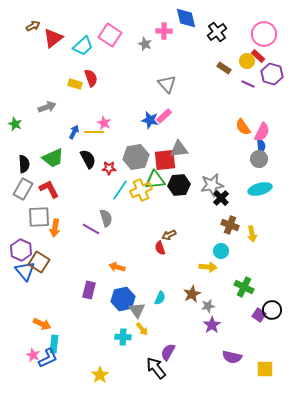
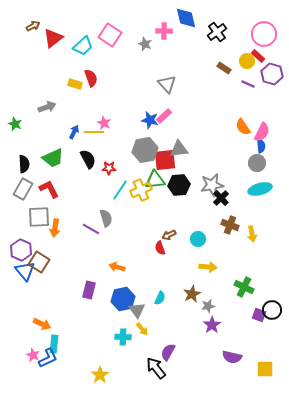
gray hexagon at (136, 157): moved 9 px right, 7 px up
gray circle at (259, 159): moved 2 px left, 4 px down
cyan circle at (221, 251): moved 23 px left, 12 px up
purple square at (259, 315): rotated 16 degrees counterclockwise
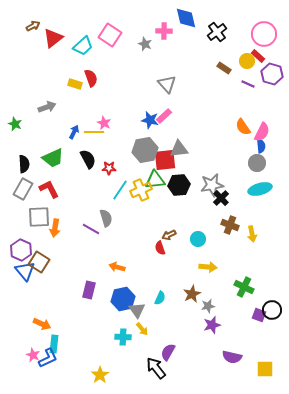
purple star at (212, 325): rotated 18 degrees clockwise
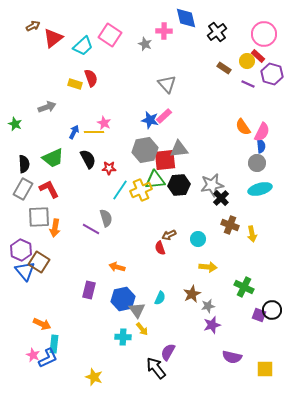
yellow star at (100, 375): moved 6 px left, 2 px down; rotated 18 degrees counterclockwise
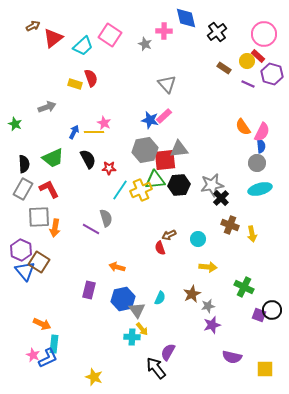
cyan cross at (123, 337): moved 9 px right
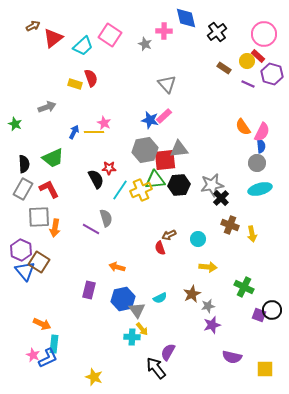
black semicircle at (88, 159): moved 8 px right, 20 px down
cyan semicircle at (160, 298): rotated 40 degrees clockwise
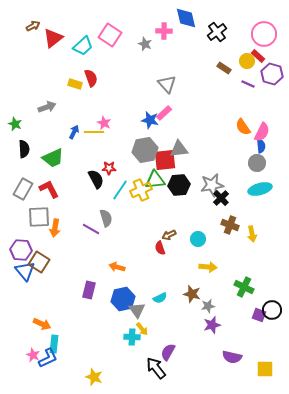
pink rectangle at (164, 116): moved 3 px up
black semicircle at (24, 164): moved 15 px up
purple hexagon at (21, 250): rotated 20 degrees counterclockwise
brown star at (192, 294): rotated 30 degrees counterclockwise
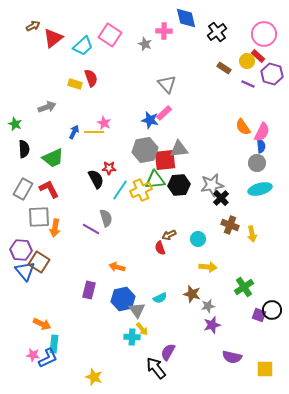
green cross at (244, 287): rotated 30 degrees clockwise
pink star at (33, 355): rotated 16 degrees counterclockwise
